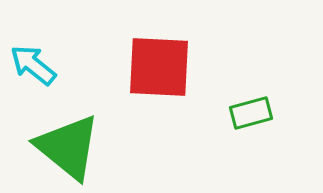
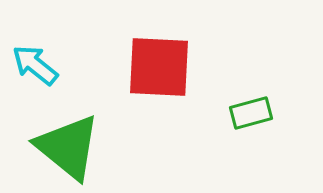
cyan arrow: moved 2 px right
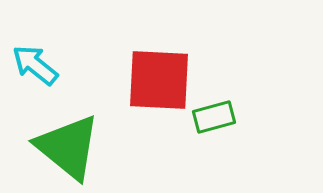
red square: moved 13 px down
green rectangle: moved 37 px left, 4 px down
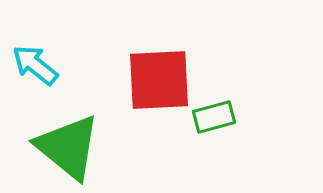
red square: rotated 6 degrees counterclockwise
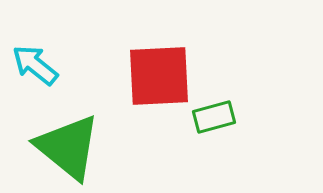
red square: moved 4 px up
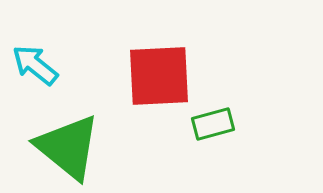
green rectangle: moved 1 px left, 7 px down
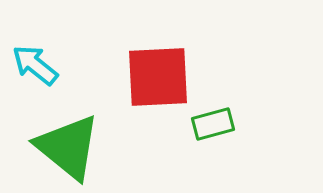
red square: moved 1 px left, 1 px down
